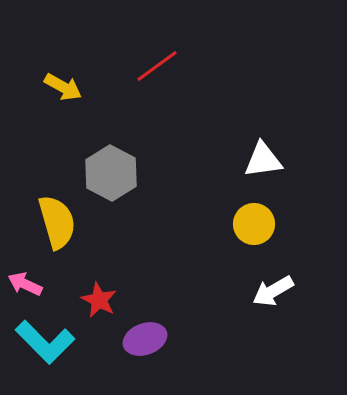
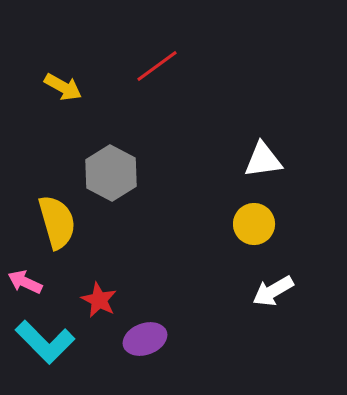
pink arrow: moved 2 px up
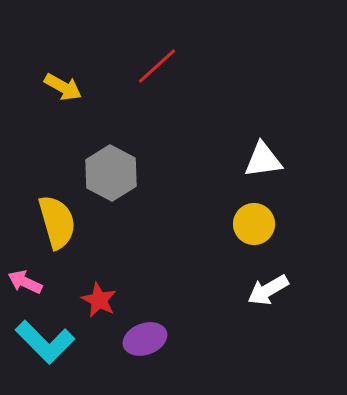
red line: rotated 6 degrees counterclockwise
white arrow: moved 5 px left, 1 px up
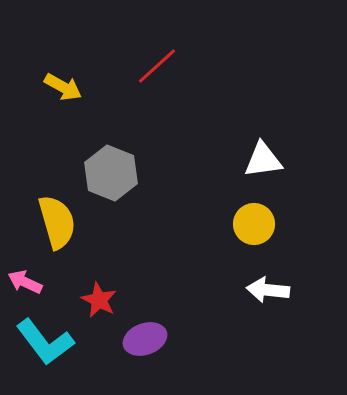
gray hexagon: rotated 6 degrees counterclockwise
white arrow: rotated 36 degrees clockwise
cyan L-shape: rotated 8 degrees clockwise
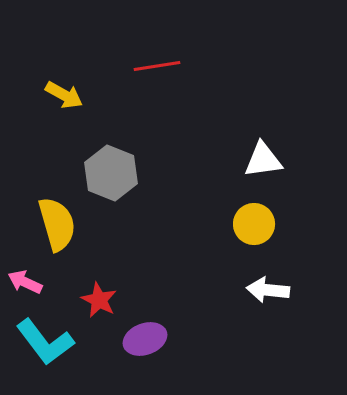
red line: rotated 33 degrees clockwise
yellow arrow: moved 1 px right, 8 px down
yellow semicircle: moved 2 px down
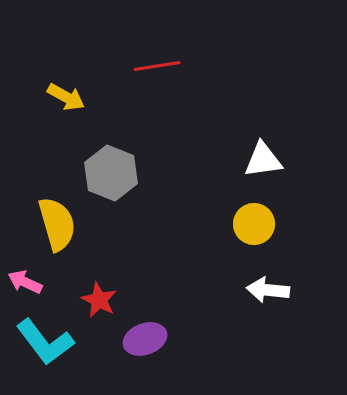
yellow arrow: moved 2 px right, 2 px down
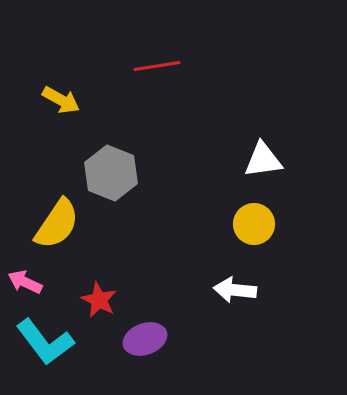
yellow arrow: moved 5 px left, 3 px down
yellow semicircle: rotated 50 degrees clockwise
white arrow: moved 33 px left
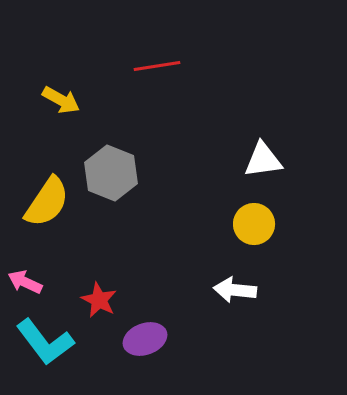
yellow semicircle: moved 10 px left, 22 px up
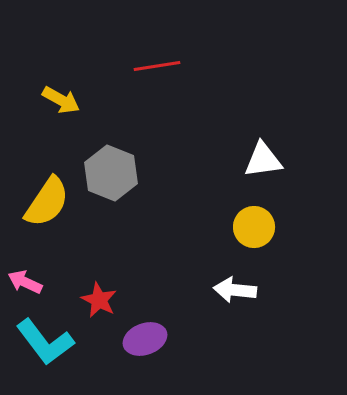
yellow circle: moved 3 px down
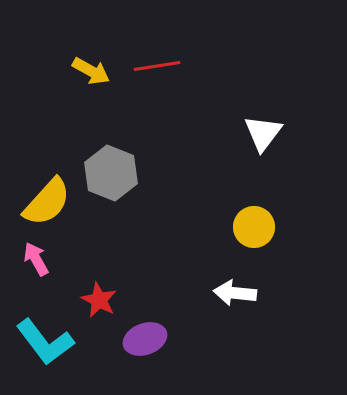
yellow arrow: moved 30 px right, 29 px up
white triangle: moved 27 px up; rotated 45 degrees counterclockwise
yellow semicircle: rotated 8 degrees clockwise
pink arrow: moved 11 px right, 23 px up; rotated 36 degrees clockwise
white arrow: moved 3 px down
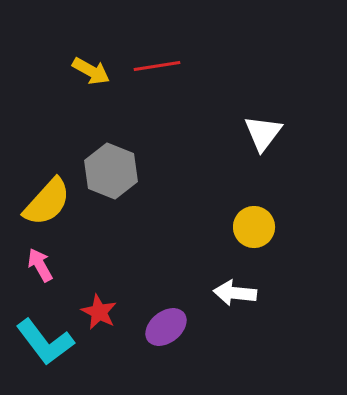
gray hexagon: moved 2 px up
pink arrow: moved 4 px right, 6 px down
red star: moved 12 px down
purple ellipse: moved 21 px right, 12 px up; rotated 18 degrees counterclockwise
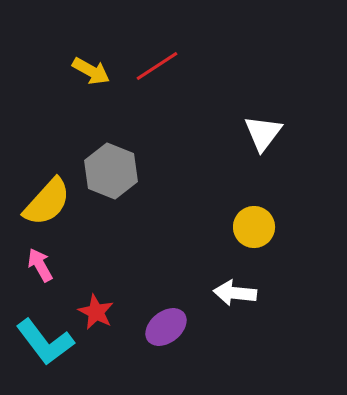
red line: rotated 24 degrees counterclockwise
red star: moved 3 px left
